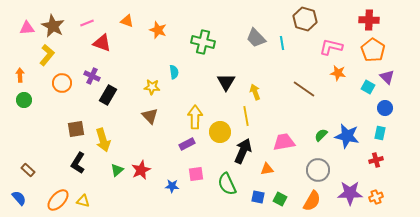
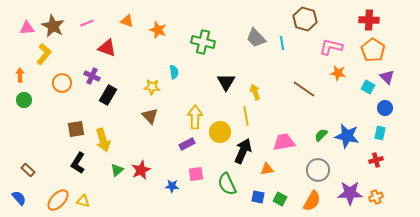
red triangle at (102, 43): moved 5 px right, 5 px down
yellow L-shape at (47, 55): moved 3 px left, 1 px up
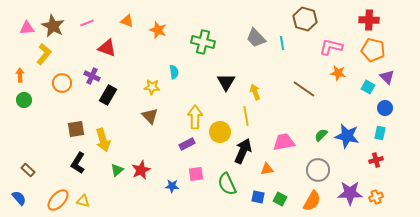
orange pentagon at (373, 50): rotated 20 degrees counterclockwise
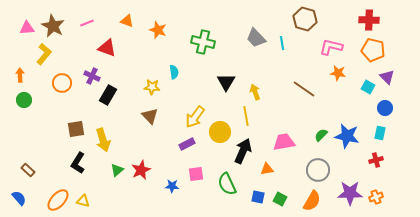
yellow arrow at (195, 117): rotated 145 degrees counterclockwise
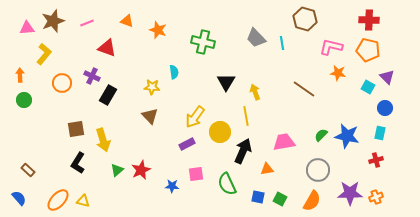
brown star at (53, 26): moved 5 px up; rotated 25 degrees clockwise
orange pentagon at (373, 50): moved 5 px left
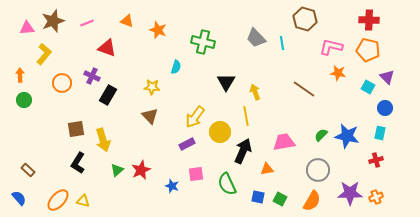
cyan semicircle at (174, 72): moved 2 px right, 5 px up; rotated 24 degrees clockwise
blue star at (172, 186): rotated 16 degrees clockwise
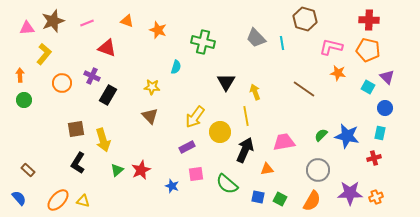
purple rectangle at (187, 144): moved 3 px down
black arrow at (243, 151): moved 2 px right, 1 px up
red cross at (376, 160): moved 2 px left, 2 px up
green semicircle at (227, 184): rotated 25 degrees counterclockwise
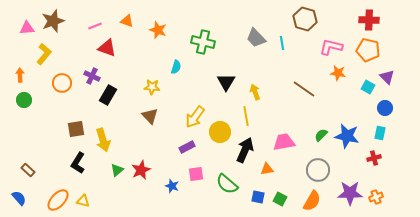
pink line at (87, 23): moved 8 px right, 3 px down
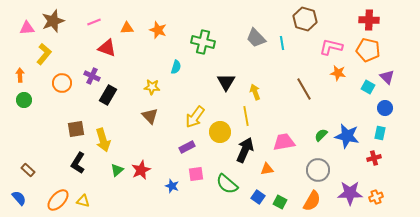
orange triangle at (127, 21): moved 7 px down; rotated 24 degrees counterclockwise
pink line at (95, 26): moved 1 px left, 4 px up
brown line at (304, 89): rotated 25 degrees clockwise
blue square at (258, 197): rotated 24 degrees clockwise
green square at (280, 199): moved 3 px down
